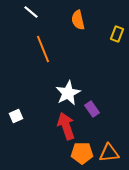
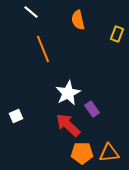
red arrow: moved 2 px right, 1 px up; rotated 28 degrees counterclockwise
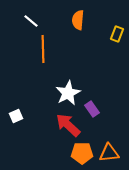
white line: moved 9 px down
orange semicircle: rotated 18 degrees clockwise
orange line: rotated 20 degrees clockwise
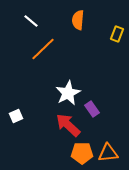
orange line: rotated 48 degrees clockwise
orange triangle: moved 1 px left
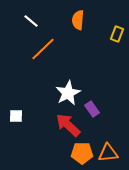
white square: rotated 24 degrees clockwise
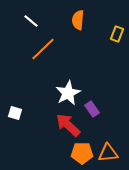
white square: moved 1 px left, 3 px up; rotated 16 degrees clockwise
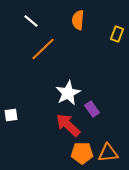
white square: moved 4 px left, 2 px down; rotated 24 degrees counterclockwise
